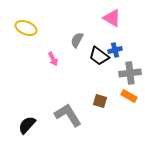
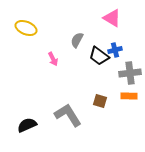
orange rectangle: rotated 28 degrees counterclockwise
black semicircle: rotated 24 degrees clockwise
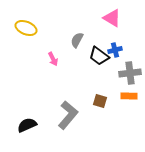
gray L-shape: rotated 72 degrees clockwise
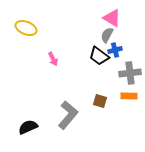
gray semicircle: moved 30 px right, 5 px up
black semicircle: moved 1 px right, 2 px down
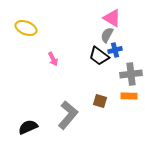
gray cross: moved 1 px right, 1 px down
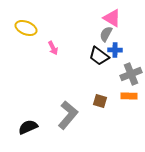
gray semicircle: moved 1 px left, 1 px up
blue cross: rotated 16 degrees clockwise
pink arrow: moved 11 px up
gray cross: rotated 15 degrees counterclockwise
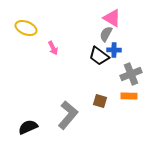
blue cross: moved 1 px left
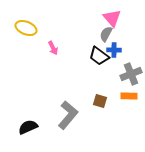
pink triangle: rotated 18 degrees clockwise
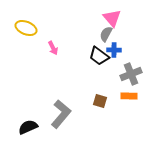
gray L-shape: moved 7 px left, 1 px up
